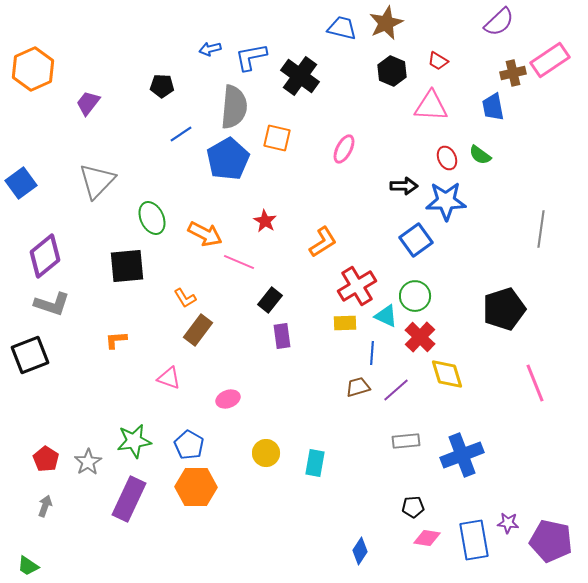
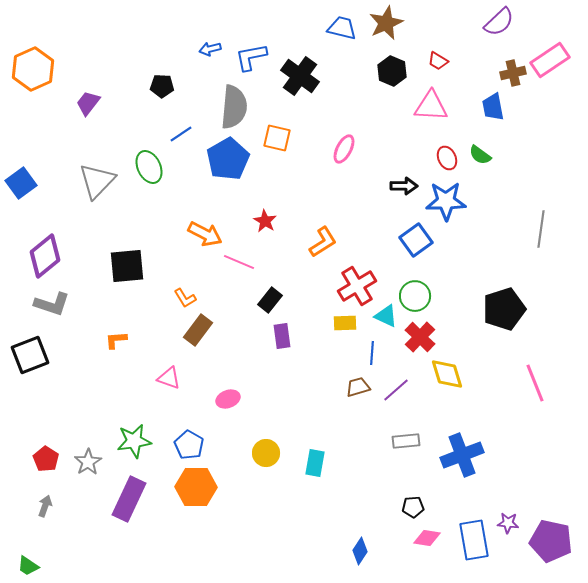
green ellipse at (152, 218): moved 3 px left, 51 px up
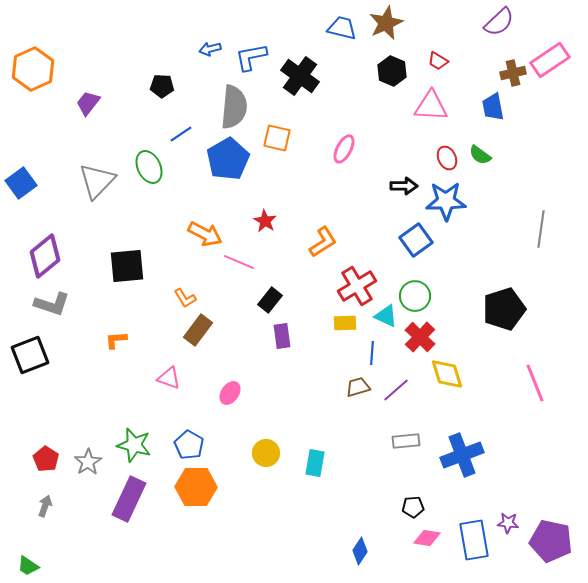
pink ellipse at (228, 399): moved 2 px right, 6 px up; rotated 35 degrees counterclockwise
green star at (134, 441): moved 4 px down; rotated 24 degrees clockwise
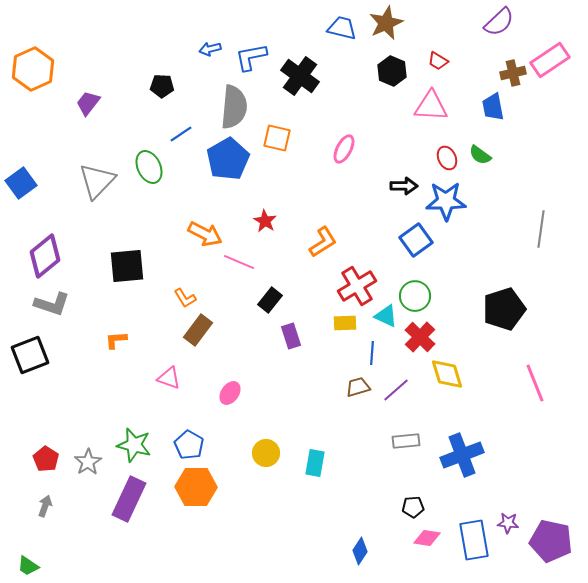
purple rectangle at (282, 336): moved 9 px right; rotated 10 degrees counterclockwise
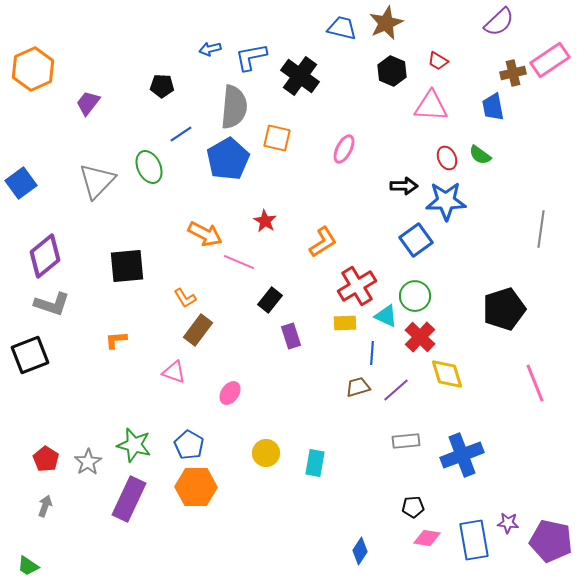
pink triangle at (169, 378): moved 5 px right, 6 px up
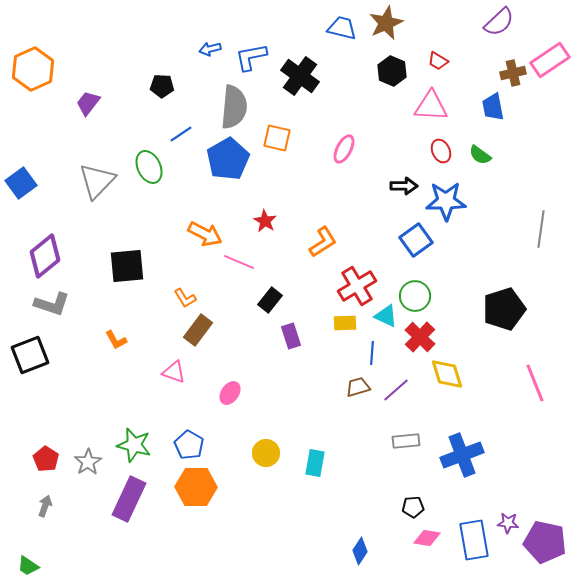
red ellipse at (447, 158): moved 6 px left, 7 px up
orange L-shape at (116, 340): rotated 115 degrees counterclockwise
purple pentagon at (551, 541): moved 6 px left, 1 px down
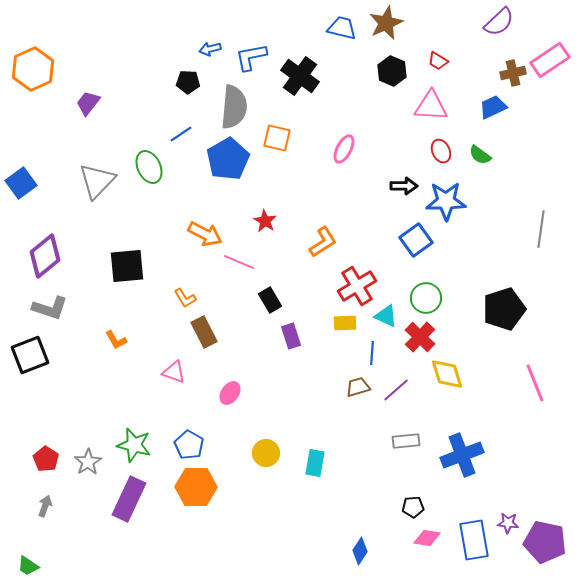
black pentagon at (162, 86): moved 26 px right, 4 px up
blue trapezoid at (493, 107): rotated 76 degrees clockwise
green circle at (415, 296): moved 11 px right, 2 px down
black rectangle at (270, 300): rotated 70 degrees counterclockwise
gray L-shape at (52, 304): moved 2 px left, 4 px down
brown rectangle at (198, 330): moved 6 px right, 2 px down; rotated 64 degrees counterclockwise
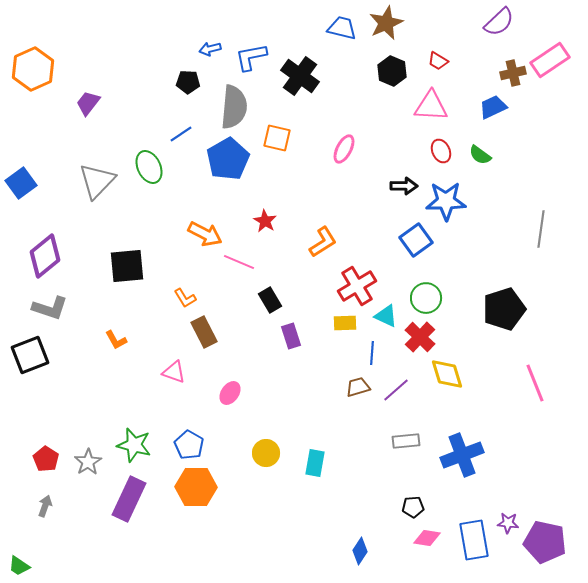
green trapezoid at (28, 566): moved 9 px left
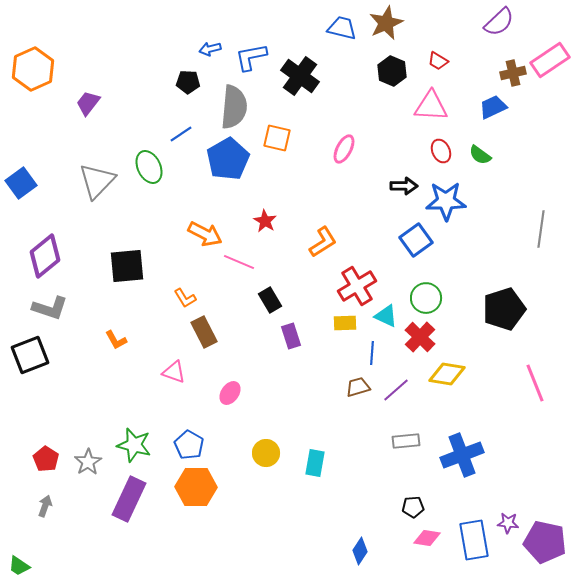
yellow diamond at (447, 374): rotated 63 degrees counterclockwise
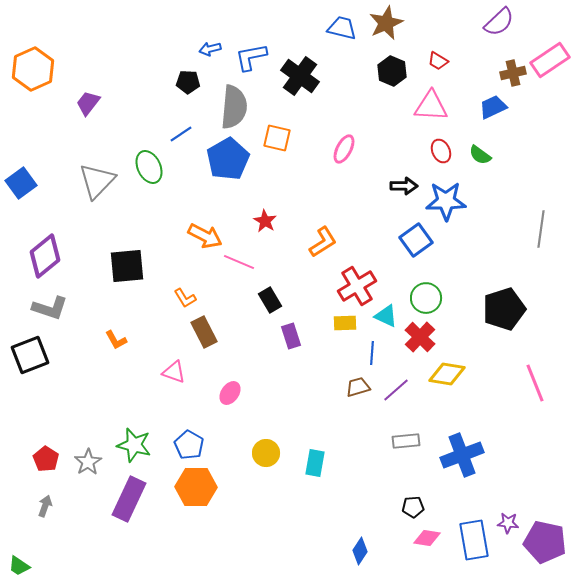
orange arrow at (205, 234): moved 2 px down
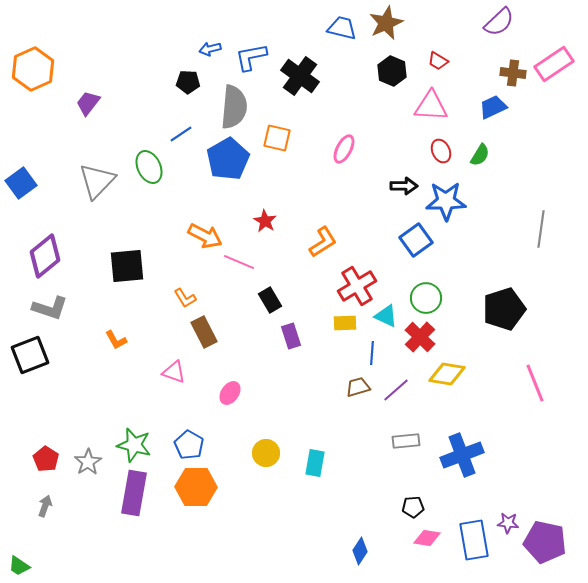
pink rectangle at (550, 60): moved 4 px right, 4 px down
brown cross at (513, 73): rotated 20 degrees clockwise
green semicircle at (480, 155): rotated 95 degrees counterclockwise
purple rectangle at (129, 499): moved 5 px right, 6 px up; rotated 15 degrees counterclockwise
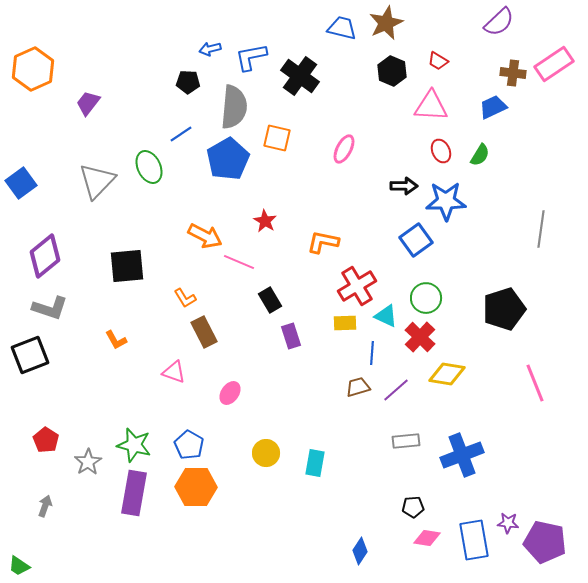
orange L-shape at (323, 242): rotated 136 degrees counterclockwise
red pentagon at (46, 459): moved 19 px up
